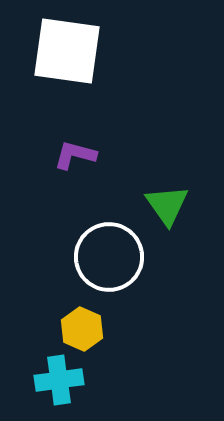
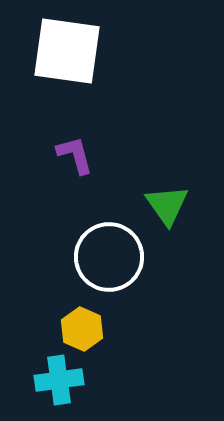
purple L-shape: rotated 60 degrees clockwise
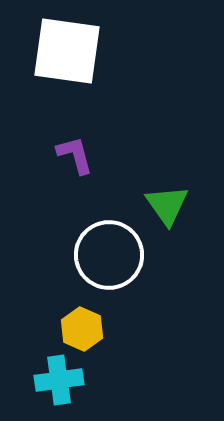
white circle: moved 2 px up
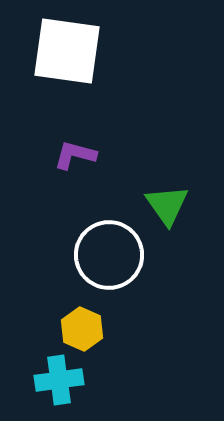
purple L-shape: rotated 60 degrees counterclockwise
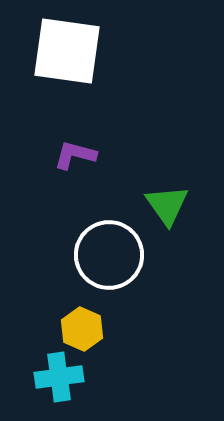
cyan cross: moved 3 px up
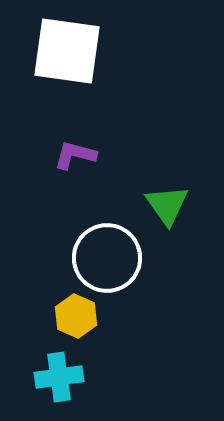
white circle: moved 2 px left, 3 px down
yellow hexagon: moved 6 px left, 13 px up
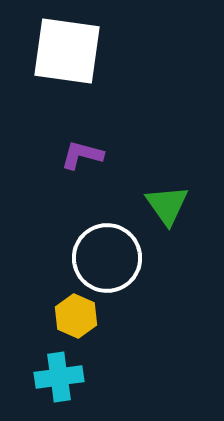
purple L-shape: moved 7 px right
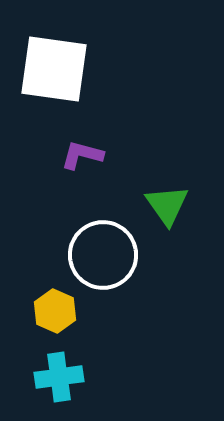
white square: moved 13 px left, 18 px down
white circle: moved 4 px left, 3 px up
yellow hexagon: moved 21 px left, 5 px up
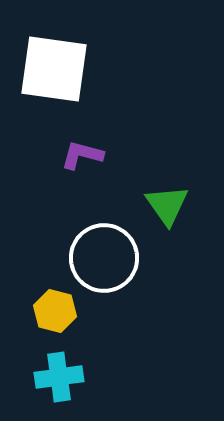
white circle: moved 1 px right, 3 px down
yellow hexagon: rotated 9 degrees counterclockwise
